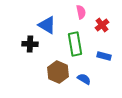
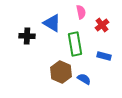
blue triangle: moved 5 px right, 2 px up
black cross: moved 3 px left, 8 px up
brown hexagon: moved 3 px right
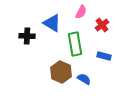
pink semicircle: rotated 40 degrees clockwise
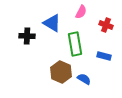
red cross: moved 4 px right; rotated 32 degrees counterclockwise
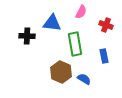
blue triangle: rotated 24 degrees counterclockwise
blue rectangle: rotated 64 degrees clockwise
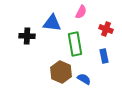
red cross: moved 4 px down
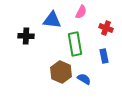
blue triangle: moved 3 px up
red cross: moved 1 px up
black cross: moved 1 px left
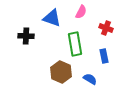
blue triangle: moved 2 px up; rotated 12 degrees clockwise
blue semicircle: moved 6 px right
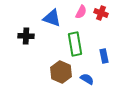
red cross: moved 5 px left, 15 px up
blue semicircle: moved 3 px left
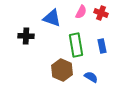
green rectangle: moved 1 px right, 1 px down
blue rectangle: moved 2 px left, 10 px up
brown hexagon: moved 1 px right, 2 px up
blue semicircle: moved 4 px right, 2 px up
